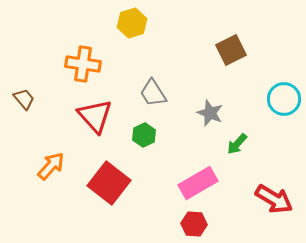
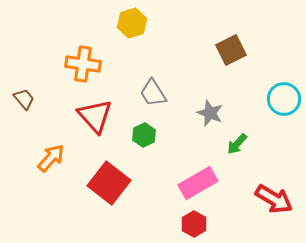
orange arrow: moved 8 px up
red hexagon: rotated 25 degrees clockwise
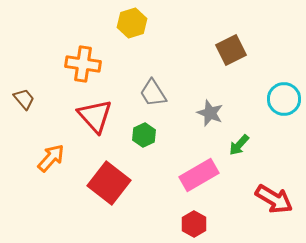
green arrow: moved 2 px right, 1 px down
pink rectangle: moved 1 px right, 8 px up
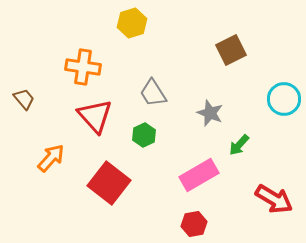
orange cross: moved 3 px down
red hexagon: rotated 20 degrees clockwise
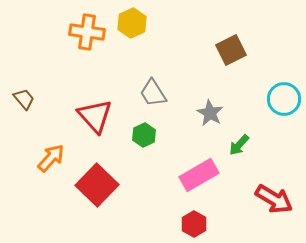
yellow hexagon: rotated 8 degrees counterclockwise
orange cross: moved 4 px right, 35 px up
gray star: rotated 8 degrees clockwise
red square: moved 12 px left, 2 px down; rotated 6 degrees clockwise
red hexagon: rotated 20 degrees counterclockwise
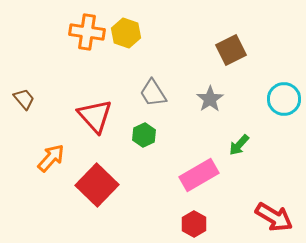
yellow hexagon: moved 6 px left, 10 px down; rotated 16 degrees counterclockwise
gray star: moved 14 px up; rotated 8 degrees clockwise
red arrow: moved 18 px down
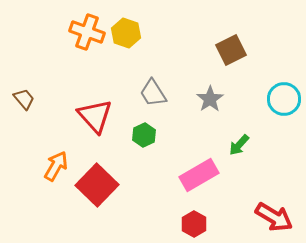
orange cross: rotated 12 degrees clockwise
orange arrow: moved 5 px right, 8 px down; rotated 12 degrees counterclockwise
